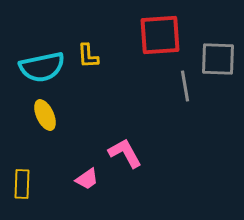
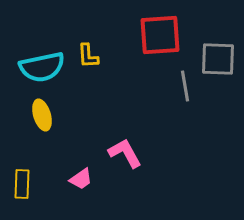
yellow ellipse: moved 3 px left; rotated 8 degrees clockwise
pink trapezoid: moved 6 px left
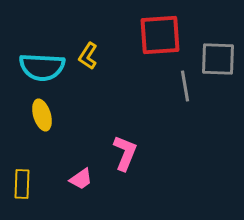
yellow L-shape: rotated 36 degrees clockwise
cyan semicircle: rotated 15 degrees clockwise
pink L-shape: rotated 51 degrees clockwise
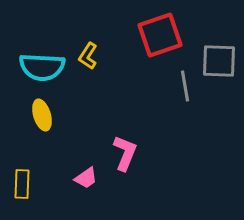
red square: rotated 15 degrees counterclockwise
gray square: moved 1 px right, 2 px down
pink trapezoid: moved 5 px right, 1 px up
